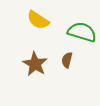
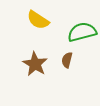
green semicircle: rotated 32 degrees counterclockwise
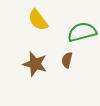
yellow semicircle: rotated 20 degrees clockwise
brown star: rotated 15 degrees counterclockwise
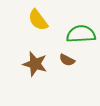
green semicircle: moved 1 px left, 2 px down; rotated 12 degrees clockwise
brown semicircle: rotated 77 degrees counterclockwise
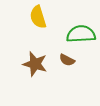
yellow semicircle: moved 3 px up; rotated 20 degrees clockwise
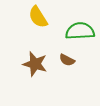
yellow semicircle: rotated 15 degrees counterclockwise
green semicircle: moved 1 px left, 3 px up
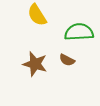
yellow semicircle: moved 1 px left, 2 px up
green semicircle: moved 1 px left, 1 px down
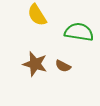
green semicircle: rotated 12 degrees clockwise
brown semicircle: moved 4 px left, 6 px down
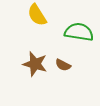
brown semicircle: moved 1 px up
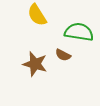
brown semicircle: moved 10 px up
